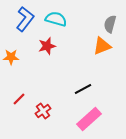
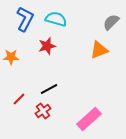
blue L-shape: rotated 10 degrees counterclockwise
gray semicircle: moved 1 px right, 2 px up; rotated 30 degrees clockwise
orange triangle: moved 3 px left, 4 px down
black line: moved 34 px left
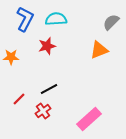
cyan semicircle: rotated 20 degrees counterclockwise
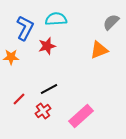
blue L-shape: moved 9 px down
pink rectangle: moved 8 px left, 3 px up
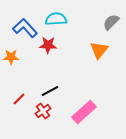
blue L-shape: rotated 70 degrees counterclockwise
red star: moved 1 px right, 1 px up; rotated 18 degrees clockwise
orange triangle: rotated 30 degrees counterclockwise
black line: moved 1 px right, 2 px down
pink rectangle: moved 3 px right, 4 px up
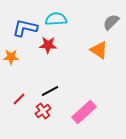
blue L-shape: rotated 35 degrees counterclockwise
orange triangle: rotated 36 degrees counterclockwise
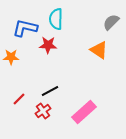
cyan semicircle: rotated 85 degrees counterclockwise
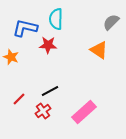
orange star: rotated 21 degrees clockwise
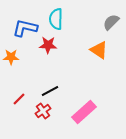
orange star: rotated 21 degrees counterclockwise
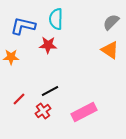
blue L-shape: moved 2 px left, 2 px up
orange triangle: moved 11 px right
pink rectangle: rotated 15 degrees clockwise
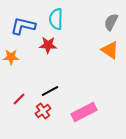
gray semicircle: rotated 18 degrees counterclockwise
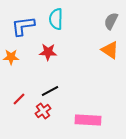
gray semicircle: moved 1 px up
blue L-shape: rotated 20 degrees counterclockwise
red star: moved 7 px down
pink rectangle: moved 4 px right, 8 px down; rotated 30 degrees clockwise
